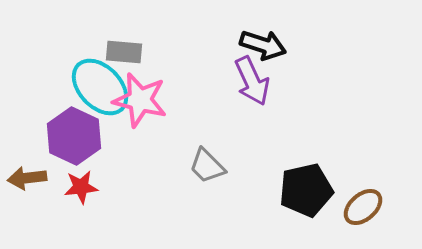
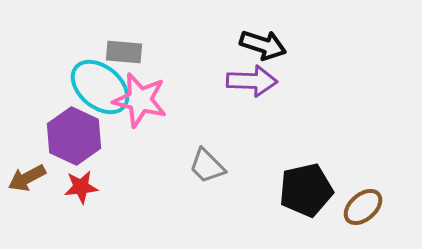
purple arrow: rotated 63 degrees counterclockwise
cyan ellipse: rotated 6 degrees counterclockwise
brown arrow: rotated 21 degrees counterclockwise
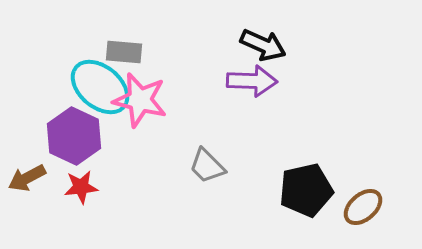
black arrow: rotated 6 degrees clockwise
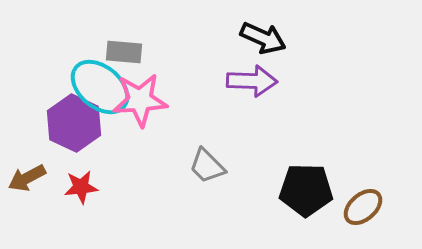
black arrow: moved 7 px up
pink star: rotated 18 degrees counterclockwise
purple hexagon: moved 13 px up
black pentagon: rotated 14 degrees clockwise
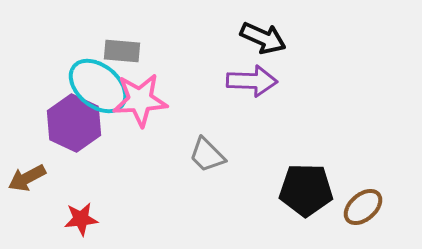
gray rectangle: moved 2 px left, 1 px up
cyan ellipse: moved 2 px left, 1 px up
gray trapezoid: moved 11 px up
red star: moved 32 px down
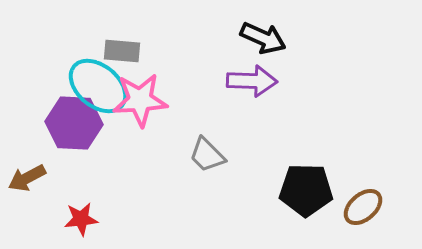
purple hexagon: rotated 22 degrees counterclockwise
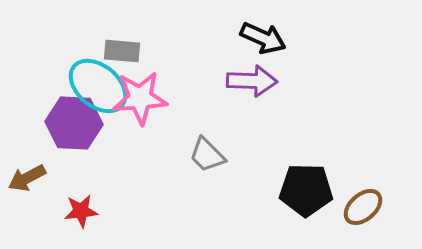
pink star: moved 2 px up
red star: moved 8 px up
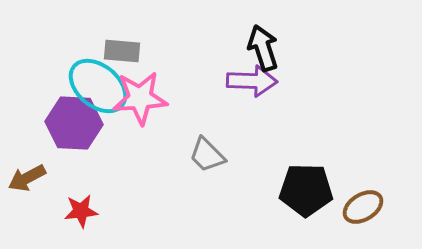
black arrow: moved 10 px down; rotated 132 degrees counterclockwise
brown ellipse: rotated 9 degrees clockwise
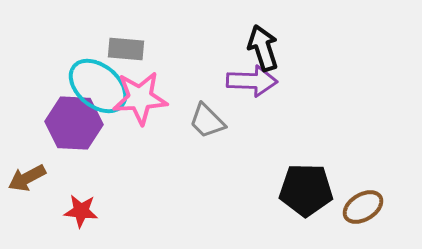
gray rectangle: moved 4 px right, 2 px up
gray trapezoid: moved 34 px up
red star: rotated 12 degrees clockwise
